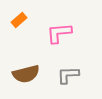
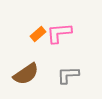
orange rectangle: moved 19 px right, 14 px down
brown semicircle: rotated 20 degrees counterclockwise
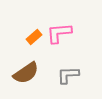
orange rectangle: moved 4 px left, 3 px down
brown semicircle: moved 1 px up
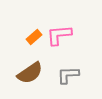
pink L-shape: moved 2 px down
brown semicircle: moved 4 px right
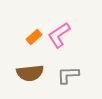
pink L-shape: rotated 28 degrees counterclockwise
brown semicircle: rotated 28 degrees clockwise
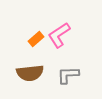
orange rectangle: moved 2 px right, 2 px down
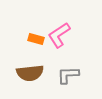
orange rectangle: rotated 56 degrees clockwise
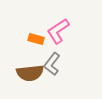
pink L-shape: moved 1 px left, 4 px up
gray L-shape: moved 16 px left, 11 px up; rotated 50 degrees counterclockwise
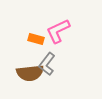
pink L-shape: rotated 8 degrees clockwise
gray L-shape: moved 5 px left
